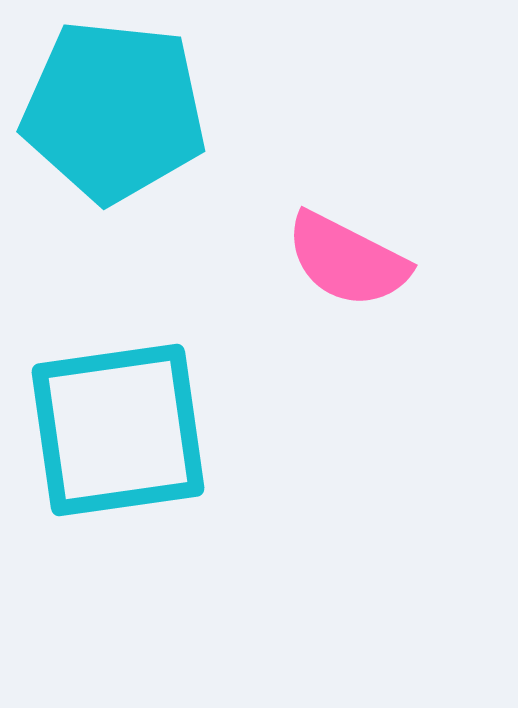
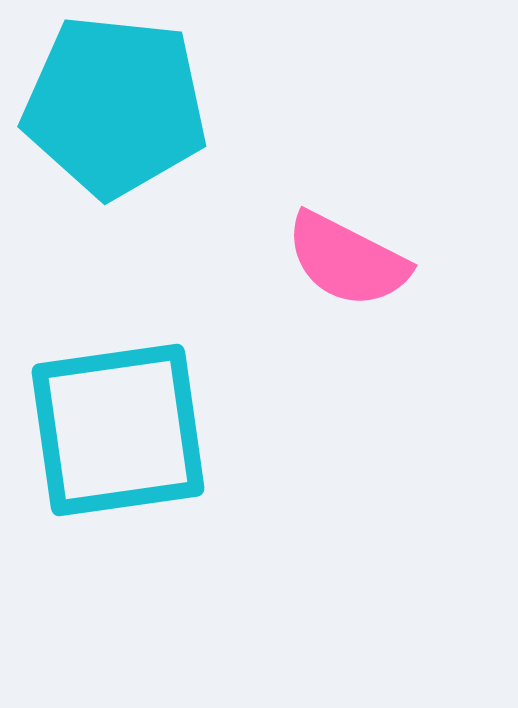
cyan pentagon: moved 1 px right, 5 px up
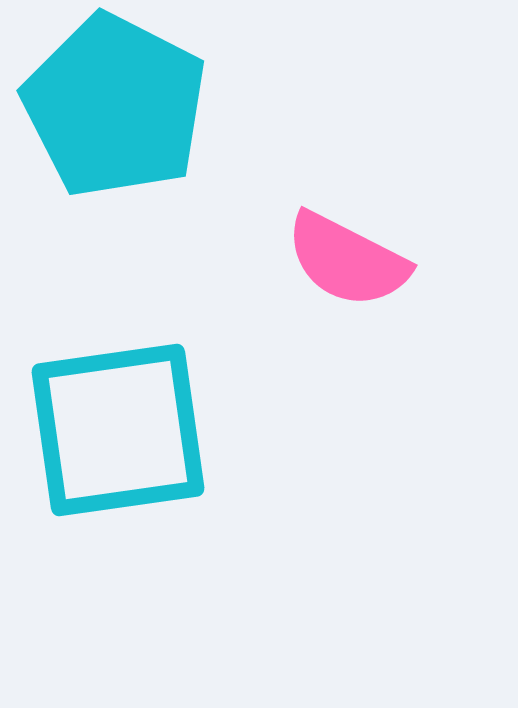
cyan pentagon: rotated 21 degrees clockwise
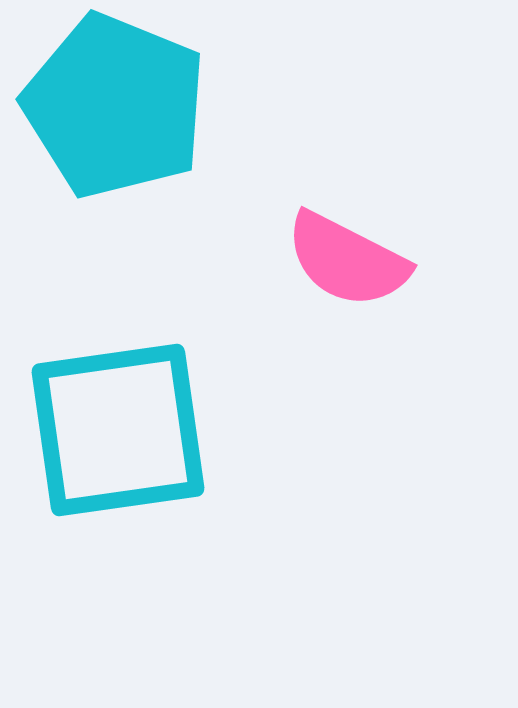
cyan pentagon: rotated 5 degrees counterclockwise
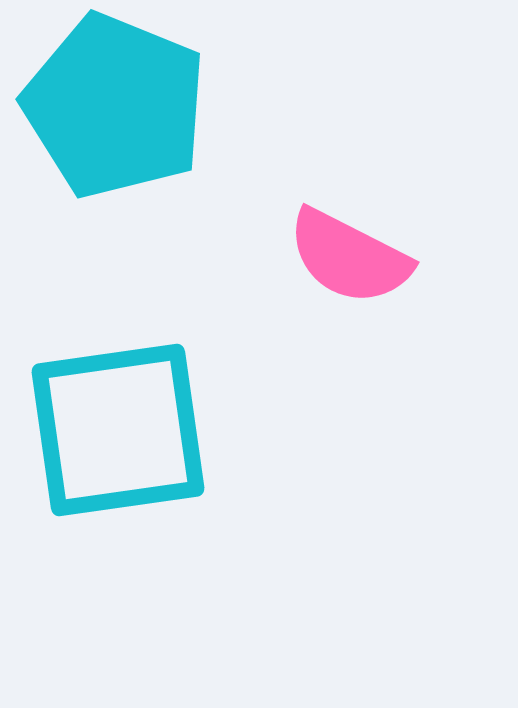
pink semicircle: moved 2 px right, 3 px up
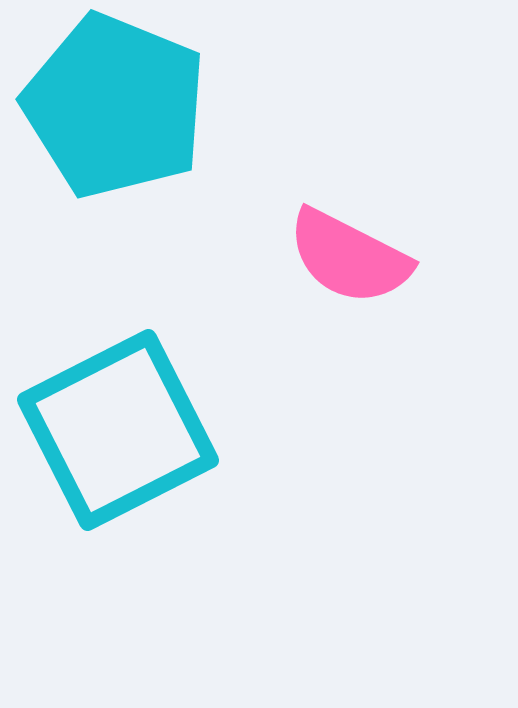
cyan square: rotated 19 degrees counterclockwise
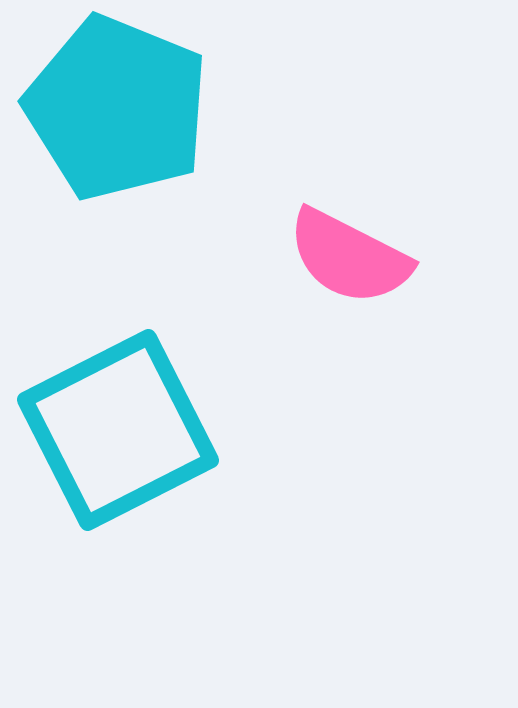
cyan pentagon: moved 2 px right, 2 px down
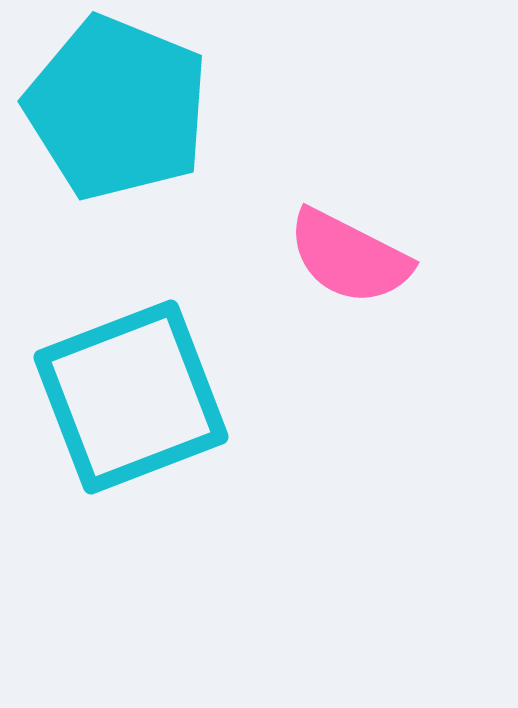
cyan square: moved 13 px right, 33 px up; rotated 6 degrees clockwise
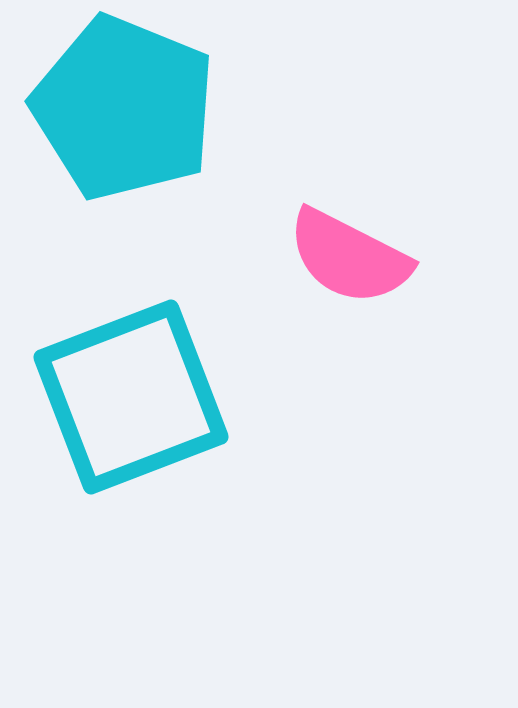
cyan pentagon: moved 7 px right
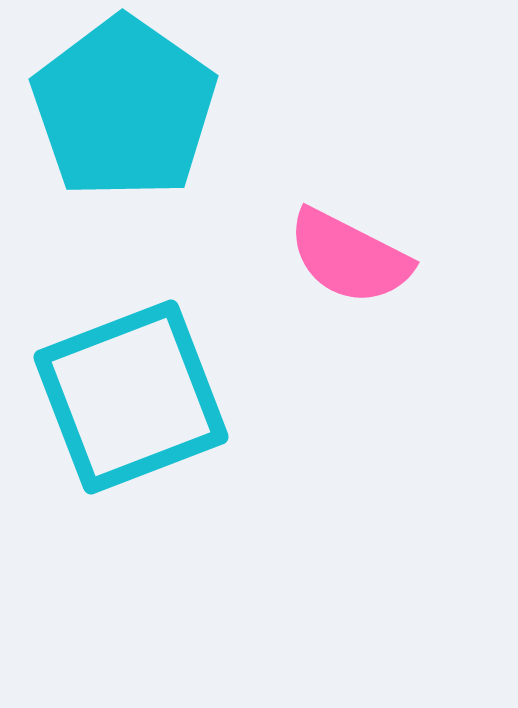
cyan pentagon: rotated 13 degrees clockwise
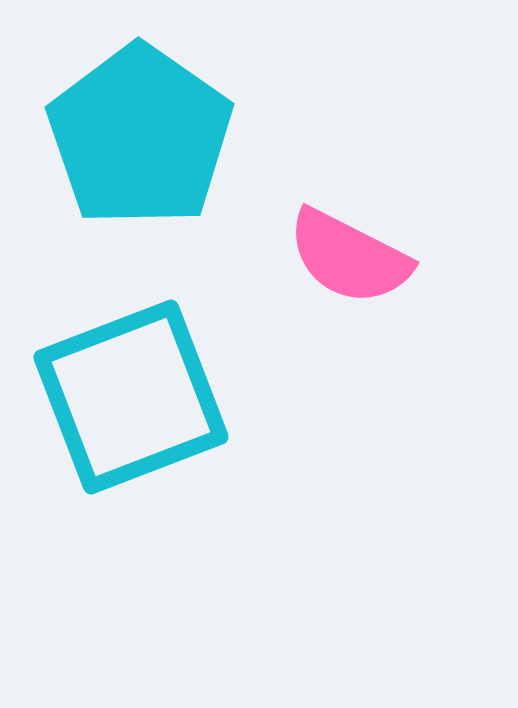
cyan pentagon: moved 16 px right, 28 px down
